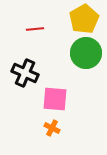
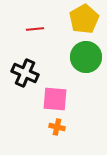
green circle: moved 4 px down
orange cross: moved 5 px right, 1 px up; rotated 14 degrees counterclockwise
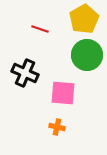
red line: moved 5 px right; rotated 24 degrees clockwise
green circle: moved 1 px right, 2 px up
pink square: moved 8 px right, 6 px up
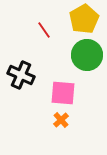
red line: moved 4 px right, 1 px down; rotated 36 degrees clockwise
black cross: moved 4 px left, 2 px down
orange cross: moved 4 px right, 7 px up; rotated 35 degrees clockwise
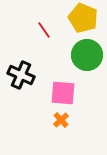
yellow pentagon: moved 1 px left, 1 px up; rotated 20 degrees counterclockwise
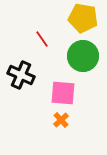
yellow pentagon: rotated 12 degrees counterclockwise
red line: moved 2 px left, 9 px down
green circle: moved 4 px left, 1 px down
